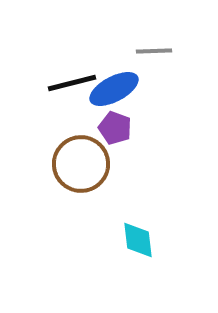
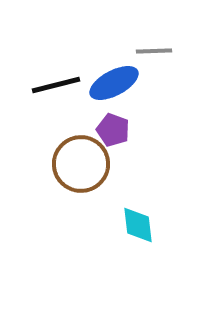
black line: moved 16 px left, 2 px down
blue ellipse: moved 6 px up
purple pentagon: moved 2 px left, 2 px down
cyan diamond: moved 15 px up
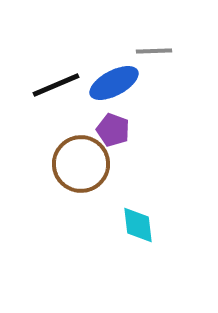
black line: rotated 9 degrees counterclockwise
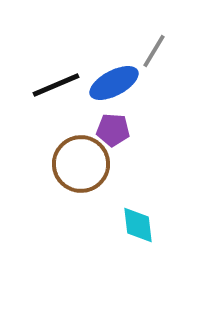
gray line: rotated 57 degrees counterclockwise
purple pentagon: rotated 16 degrees counterclockwise
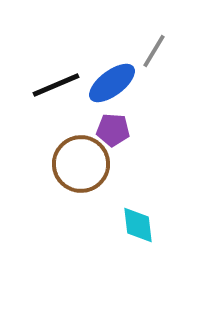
blue ellipse: moved 2 px left; rotated 9 degrees counterclockwise
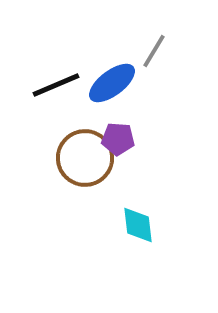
purple pentagon: moved 5 px right, 9 px down
brown circle: moved 4 px right, 6 px up
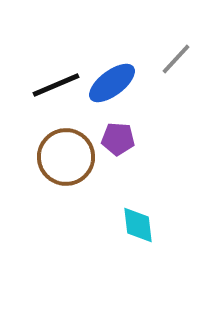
gray line: moved 22 px right, 8 px down; rotated 12 degrees clockwise
brown circle: moved 19 px left, 1 px up
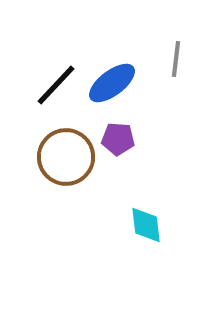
gray line: rotated 36 degrees counterclockwise
black line: rotated 24 degrees counterclockwise
cyan diamond: moved 8 px right
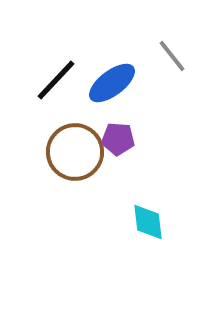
gray line: moved 4 px left, 3 px up; rotated 45 degrees counterclockwise
black line: moved 5 px up
brown circle: moved 9 px right, 5 px up
cyan diamond: moved 2 px right, 3 px up
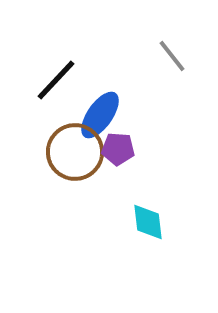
blue ellipse: moved 12 px left, 32 px down; rotated 18 degrees counterclockwise
purple pentagon: moved 10 px down
